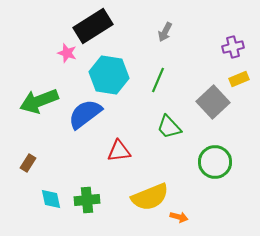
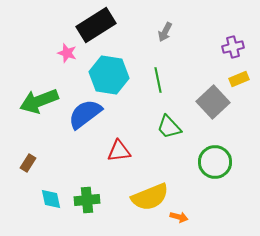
black rectangle: moved 3 px right, 1 px up
green line: rotated 35 degrees counterclockwise
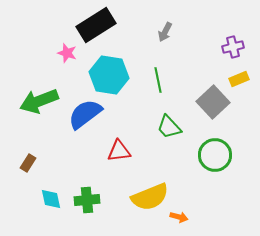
green circle: moved 7 px up
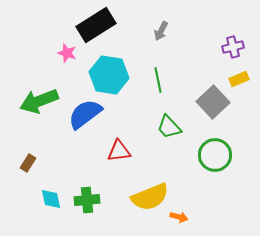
gray arrow: moved 4 px left, 1 px up
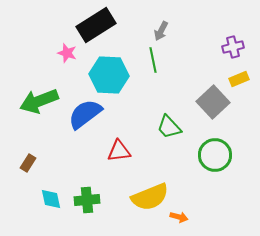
cyan hexagon: rotated 6 degrees counterclockwise
green line: moved 5 px left, 20 px up
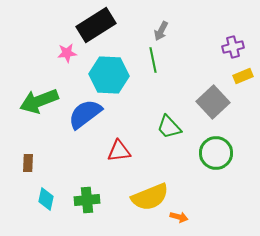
pink star: rotated 24 degrees counterclockwise
yellow rectangle: moved 4 px right, 3 px up
green circle: moved 1 px right, 2 px up
brown rectangle: rotated 30 degrees counterclockwise
cyan diamond: moved 5 px left; rotated 25 degrees clockwise
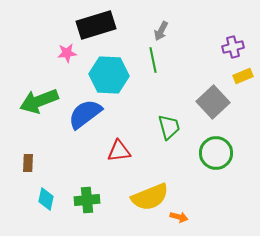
black rectangle: rotated 15 degrees clockwise
green trapezoid: rotated 152 degrees counterclockwise
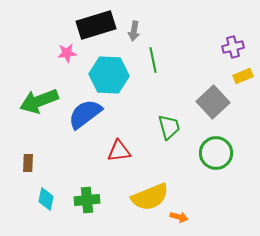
gray arrow: moved 27 px left; rotated 18 degrees counterclockwise
